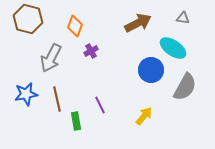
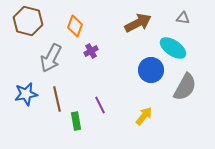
brown hexagon: moved 2 px down
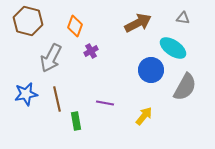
purple line: moved 5 px right, 2 px up; rotated 54 degrees counterclockwise
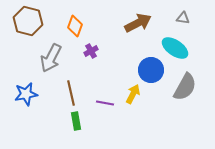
cyan ellipse: moved 2 px right
brown line: moved 14 px right, 6 px up
yellow arrow: moved 11 px left, 22 px up; rotated 12 degrees counterclockwise
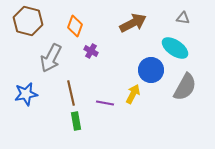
brown arrow: moved 5 px left
purple cross: rotated 32 degrees counterclockwise
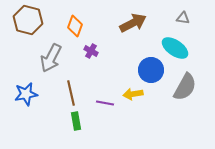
brown hexagon: moved 1 px up
yellow arrow: rotated 126 degrees counterclockwise
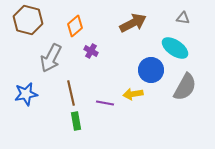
orange diamond: rotated 30 degrees clockwise
